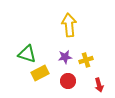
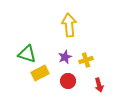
purple star: rotated 16 degrees counterclockwise
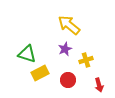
yellow arrow: rotated 45 degrees counterclockwise
purple star: moved 8 px up
red circle: moved 1 px up
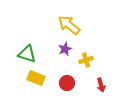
yellow rectangle: moved 4 px left, 5 px down; rotated 48 degrees clockwise
red circle: moved 1 px left, 3 px down
red arrow: moved 2 px right
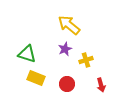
red circle: moved 1 px down
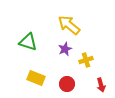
green triangle: moved 1 px right, 12 px up
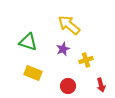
purple star: moved 2 px left
yellow rectangle: moved 3 px left, 5 px up
red circle: moved 1 px right, 2 px down
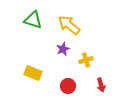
green triangle: moved 5 px right, 22 px up
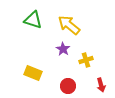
purple star: rotated 16 degrees counterclockwise
